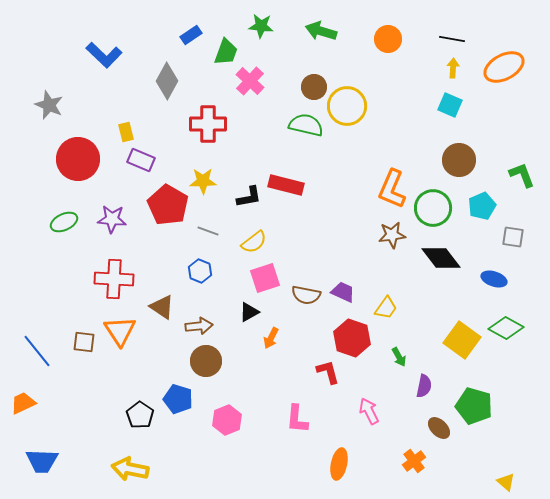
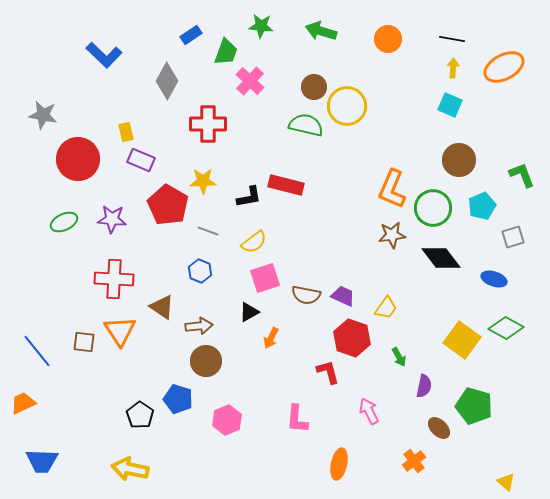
gray star at (49, 105): moved 6 px left, 10 px down; rotated 12 degrees counterclockwise
gray square at (513, 237): rotated 25 degrees counterclockwise
purple trapezoid at (343, 292): moved 4 px down
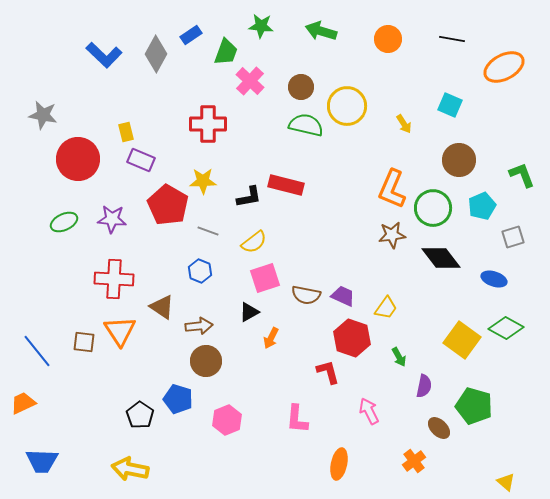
yellow arrow at (453, 68): moved 49 px left, 56 px down; rotated 144 degrees clockwise
gray diamond at (167, 81): moved 11 px left, 27 px up
brown circle at (314, 87): moved 13 px left
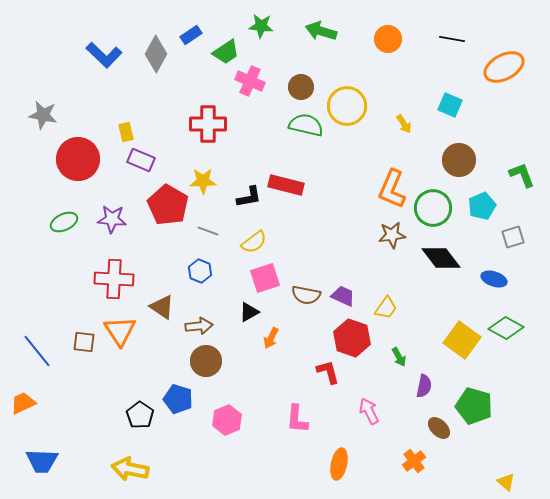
green trapezoid at (226, 52): rotated 36 degrees clockwise
pink cross at (250, 81): rotated 20 degrees counterclockwise
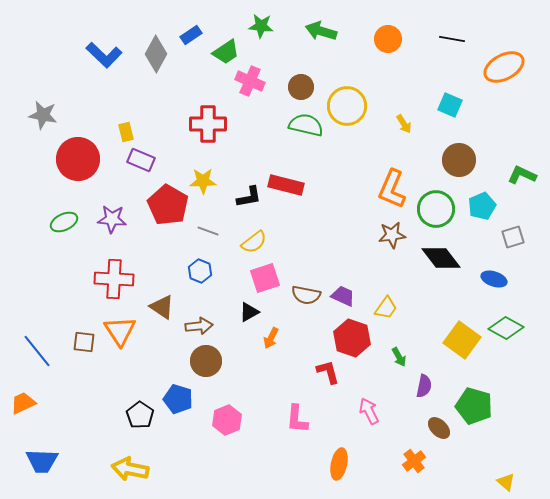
green L-shape at (522, 175): rotated 44 degrees counterclockwise
green circle at (433, 208): moved 3 px right, 1 px down
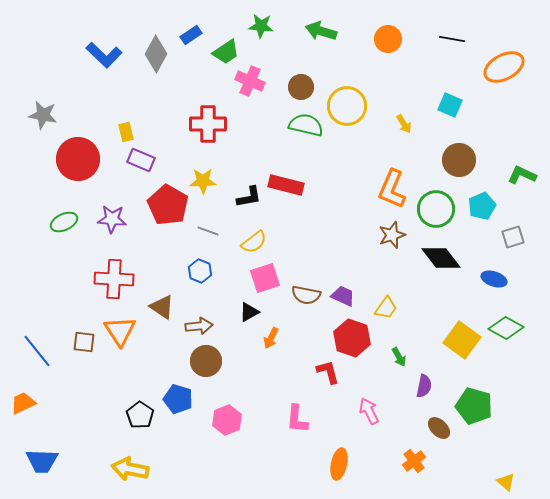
brown star at (392, 235): rotated 12 degrees counterclockwise
